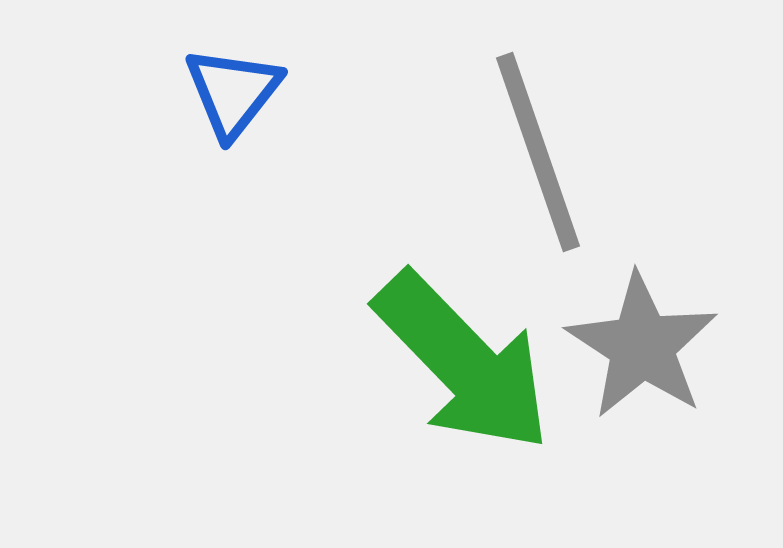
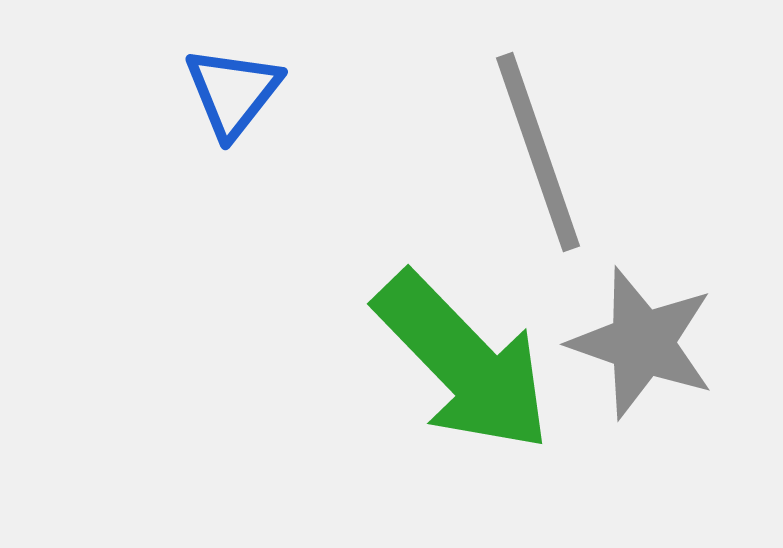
gray star: moved 3 px up; rotated 14 degrees counterclockwise
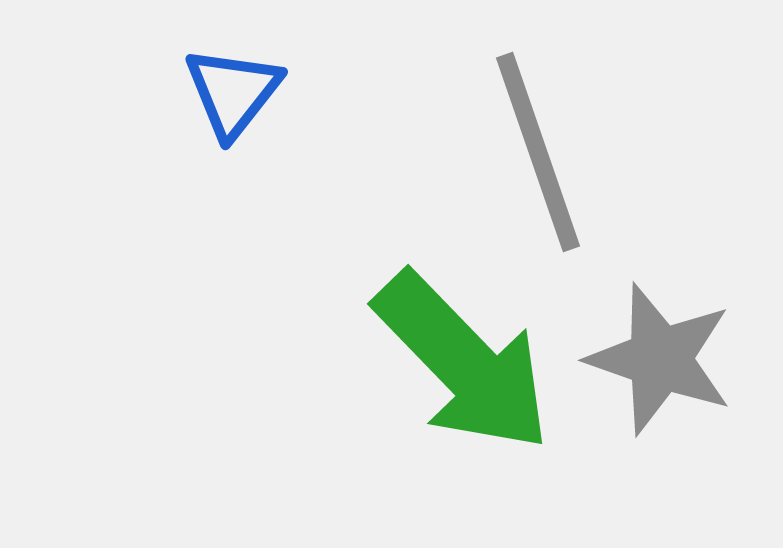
gray star: moved 18 px right, 16 px down
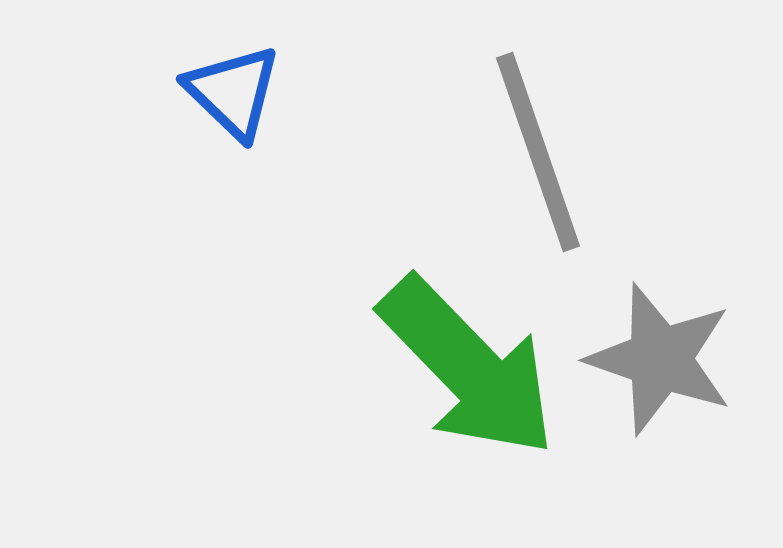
blue triangle: rotated 24 degrees counterclockwise
green arrow: moved 5 px right, 5 px down
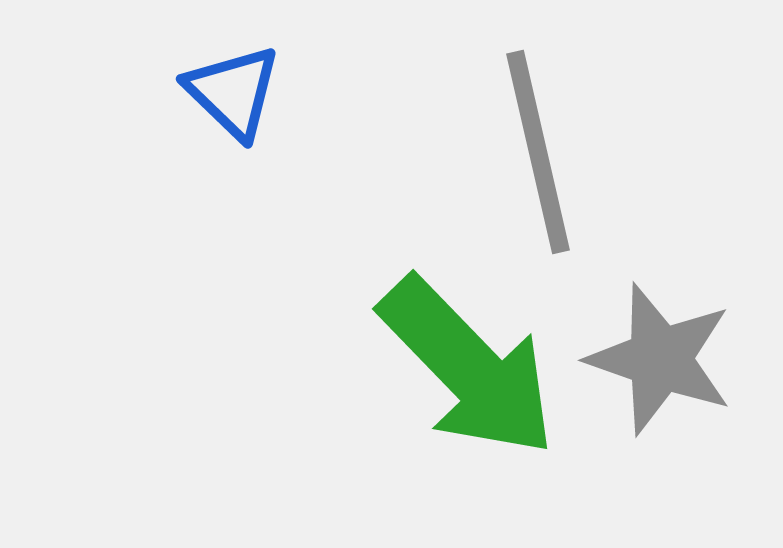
gray line: rotated 6 degrees clockwise
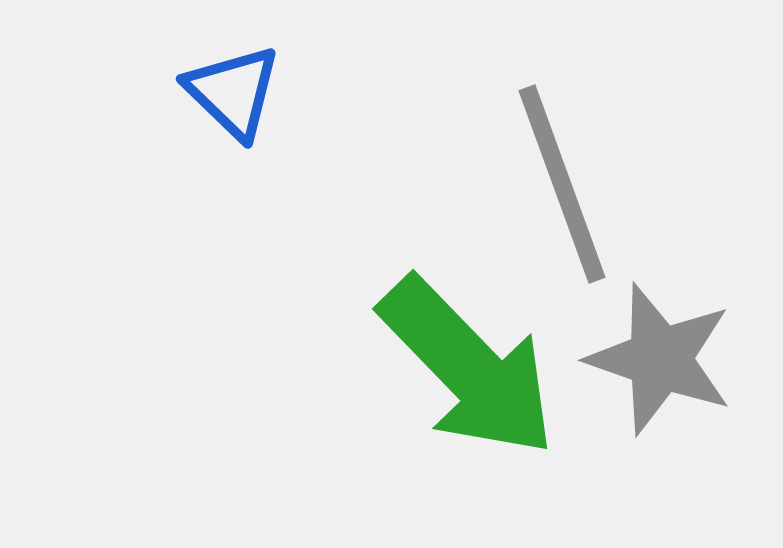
gray line: moved 24 px right, 32 px down; rotated 7 degrees counterclockwise
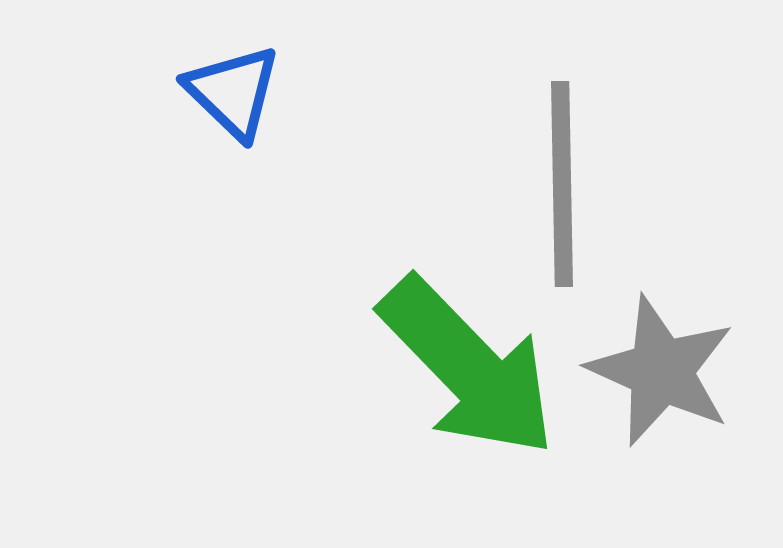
gray line: rotated 19 degrees clockwise
gray star: moved 1 px right, 12 px down; rotated 5 degrees clockwise
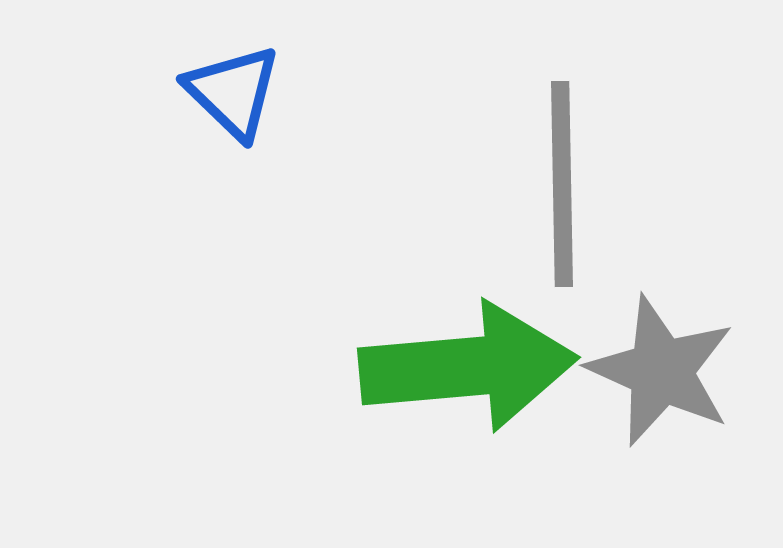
green arrow: rotated 51 degrees counterclockwise
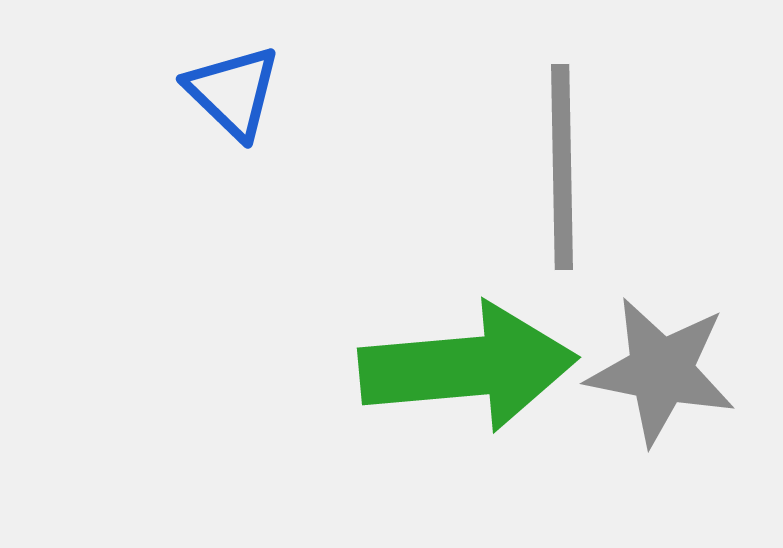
gray line: moved 17 px up
gray star: rotated 13 degrees counterclockwise
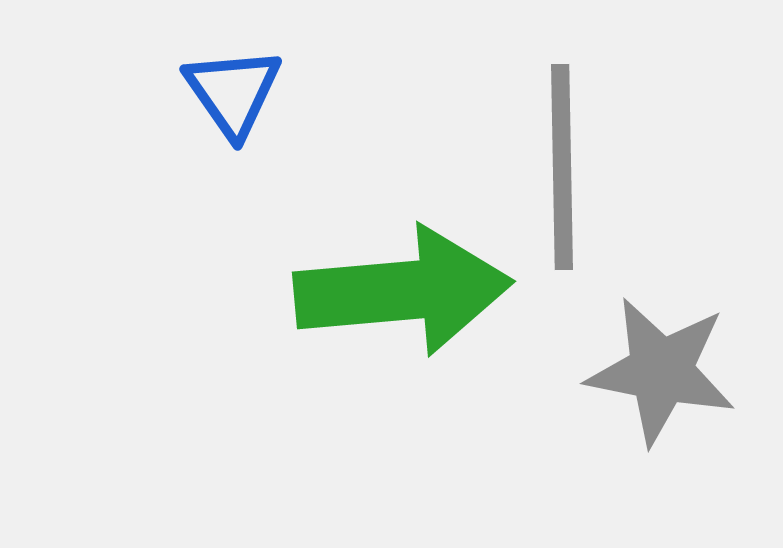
blue triangle: rotated 11 degrees clockwise
green arrow: moved 65 px left, 76 px up
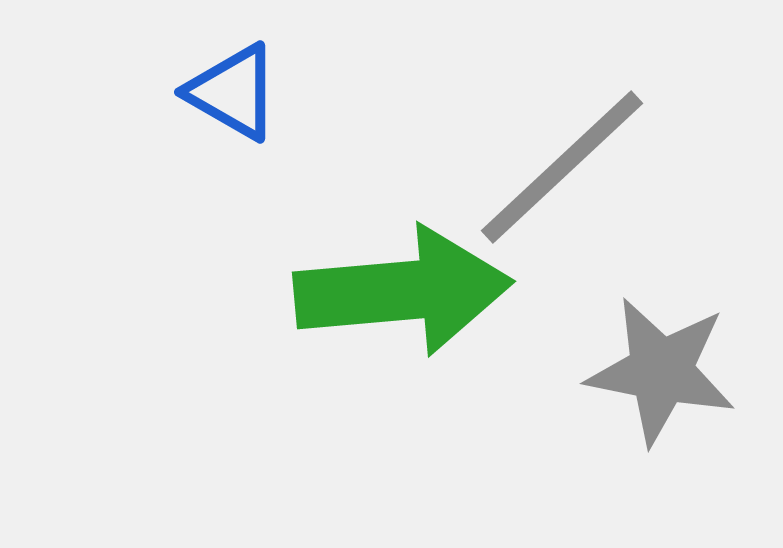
blue triangle: rotated 25 degrees counterclockwise
gray line: rotated 48 degrees clockwise
